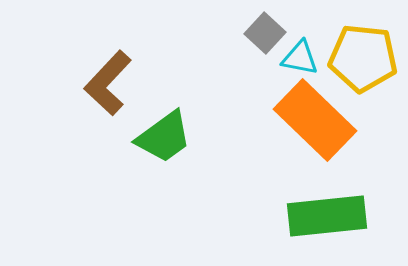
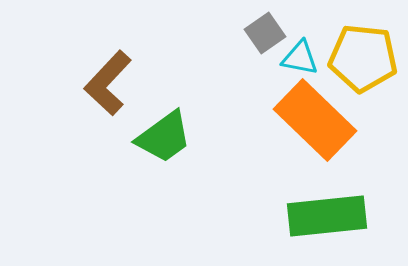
gray square: rotated 12 degrees clockwise
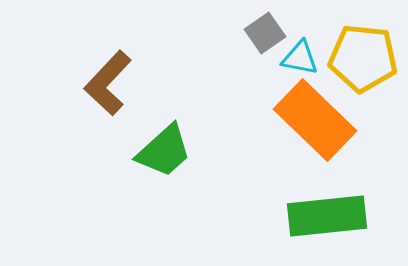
green trapezoid: moved 14 px down; rotated 6 degrees counterclockwise
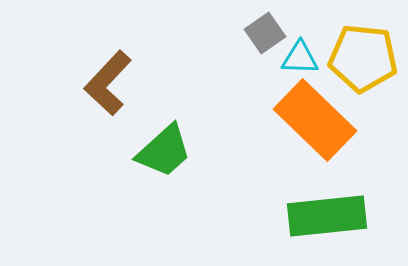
cyan triangle: rotated 9 degrees counterclockwise
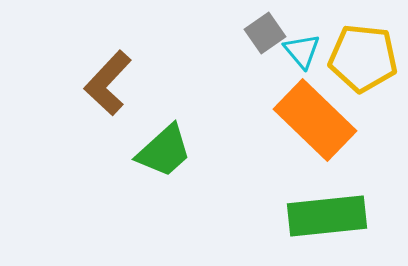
cyan triangle: moved 2 px right, 7 px up; rotated 48 degrees clockwise
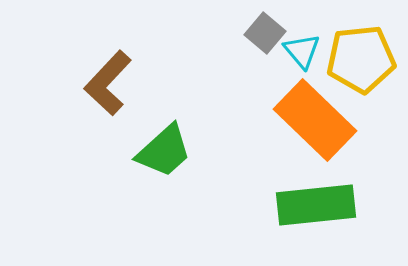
gray square: rotated 15 degrees counterclockwise
yellow pentagon: moved 2 px left, 1 px down; rotated 12 degrees counterclockwise
green rectangle: moved 11 px left, 11 px up
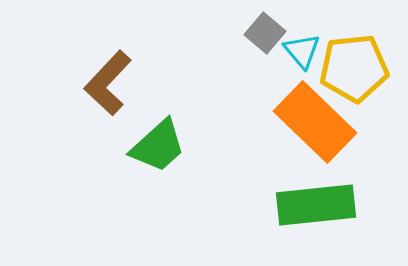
yellow pentagon: moved 7 px left, 9 px down
orange rectangle: moved 2 px down
green trapezoid: moved 6 px left, 5 px up
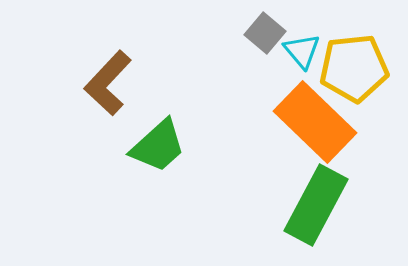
green rectangle: rotated 56 degrees counterclockwise
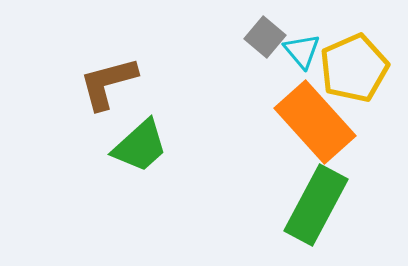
gray square: moved 4 px down
yellow pentagon: rotated 18 degrees counterclockwise
brown L-shape: rotated 32 degrees clockwise
orange rectangle: rotated 4 degrees clockwise
green trapezoid: moved 18 px left
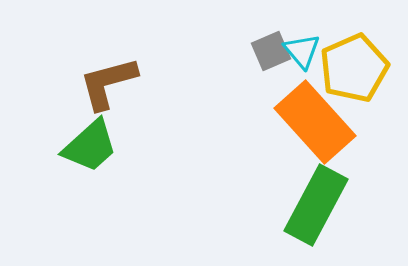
gray square: moved 6 px right, 14 px down; rotated 27 degrees clockwise
green trapezoid: moved 50 px left
